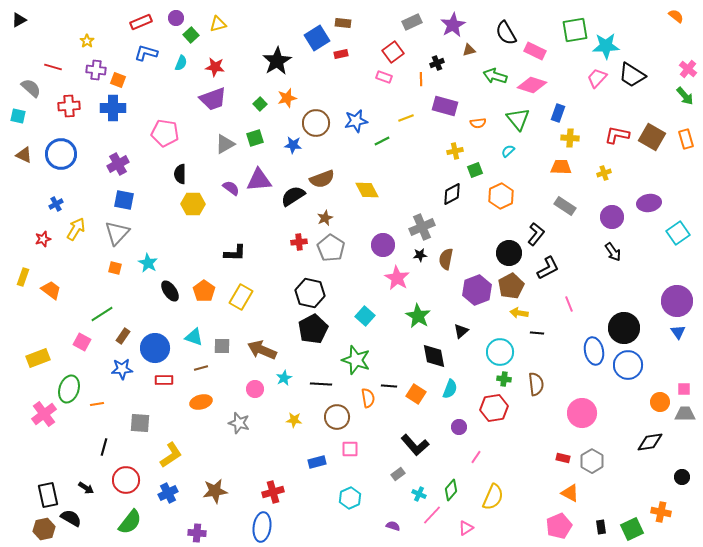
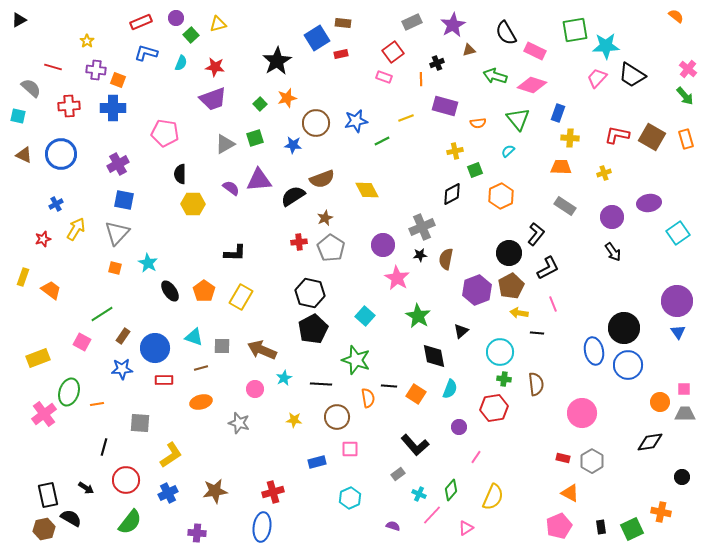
pink line at (569, 304): moved 16 px left
green ellipse at (69, 389): moved 3 px down
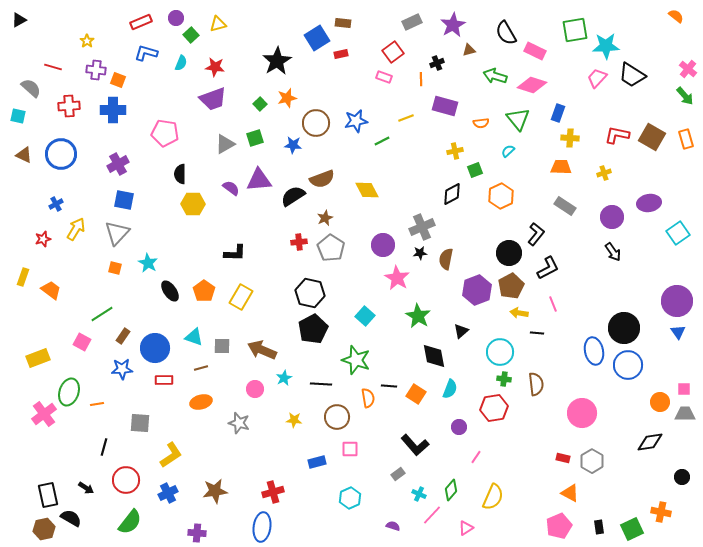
blue cross at (113, 108): moved 2 px down
orange semicircle at (478, 123): moved 3 px right
black star at (420, 255): moved 2 px up
black rectangle at (601, 527): moved 2 px left
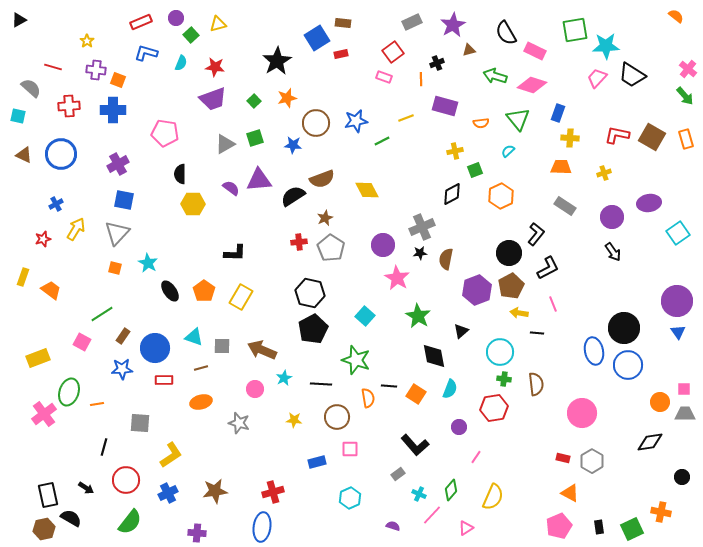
green square at (260, 104): moved 6 px left, 3 px up
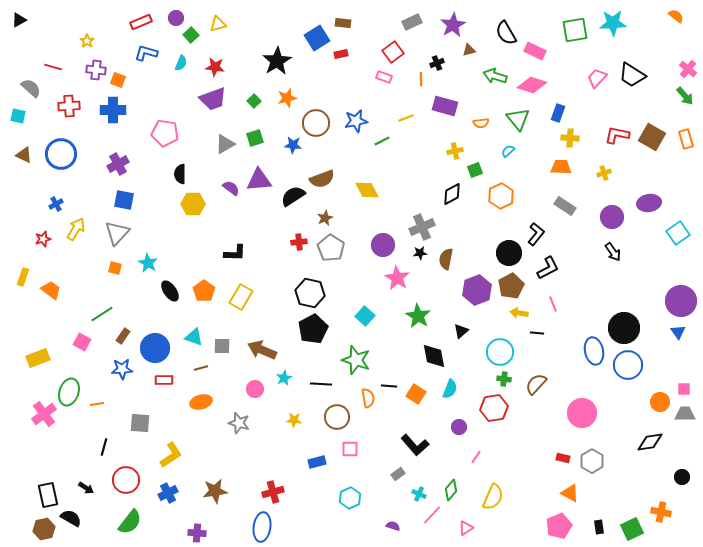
cyan star at (606, 46): moved 7 px right, 23 px up
purple circle at (677, 301): moved 4 px right
brown semicircle at (536, 384): rotated 130 degrees counterclockwise
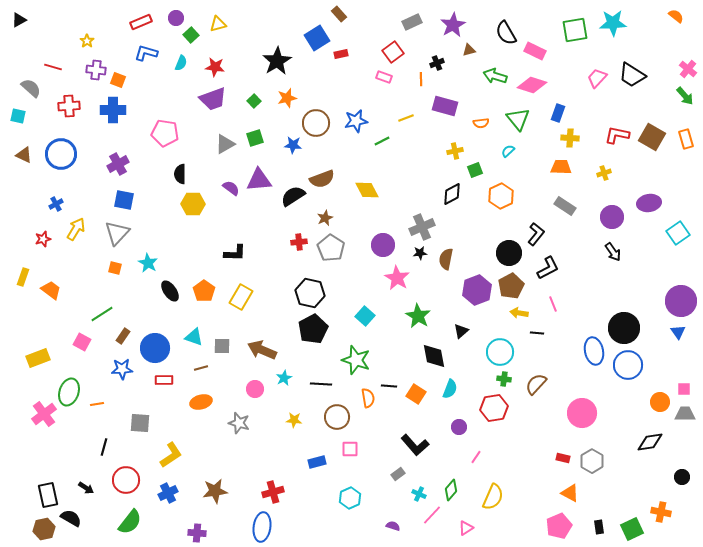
brown rectangle at (343, 23): moved 4 px left, 9 px up; rotated 42 degrees clockwise
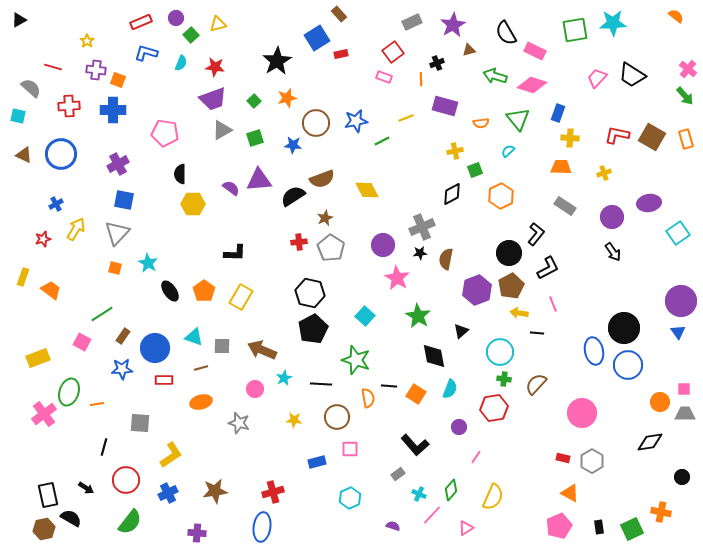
gray triangle at (225, 144): moved 3 px left, 14 px up
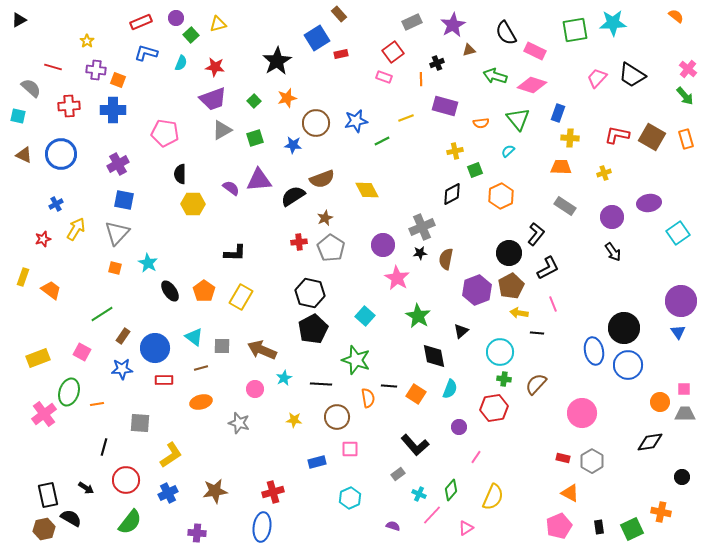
cyan triangle at (194, 337): rotated 18 degrees clockwise
pink square at (82, 342): moved 10 px down
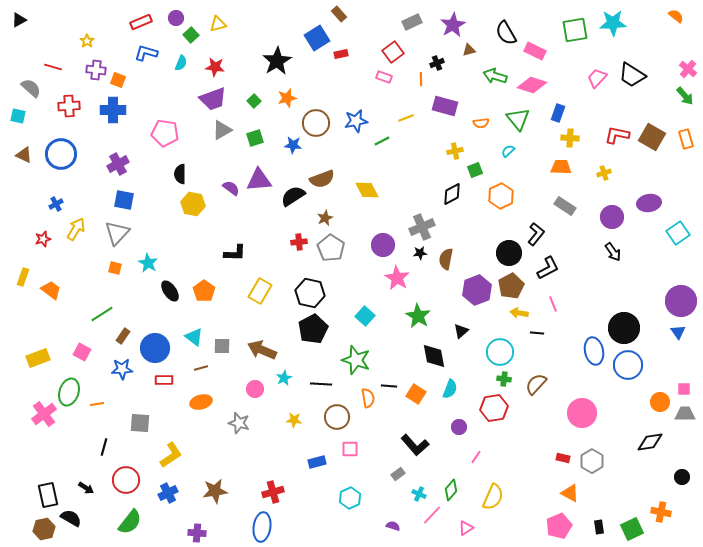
yellow hexagon at (193, 204): rotated 10 degrees clockwise
yellow rectangle at (241, 297): moved 19 px right, 6 px up
